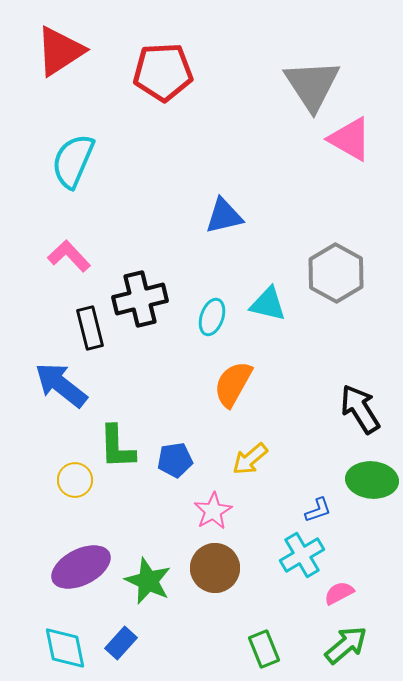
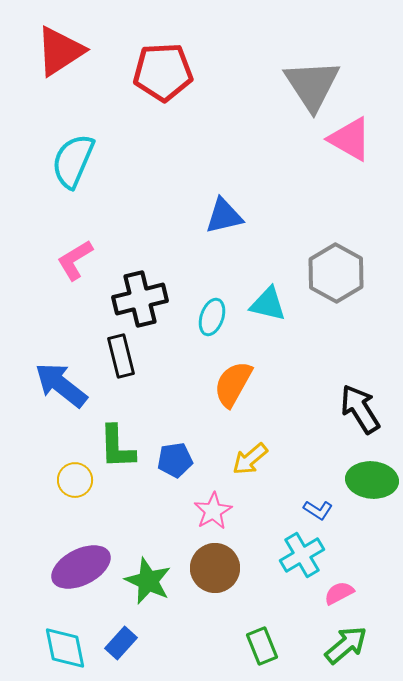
pink L-shape: moved 6 px right, 4 px down; rotated 78 degrees counterclockwise
black rectangle: moved 31 px right, 28 px down
blue L-shape: rotated 52 degrees clockwise
green rectangle: moved 2 px left, 3 px up
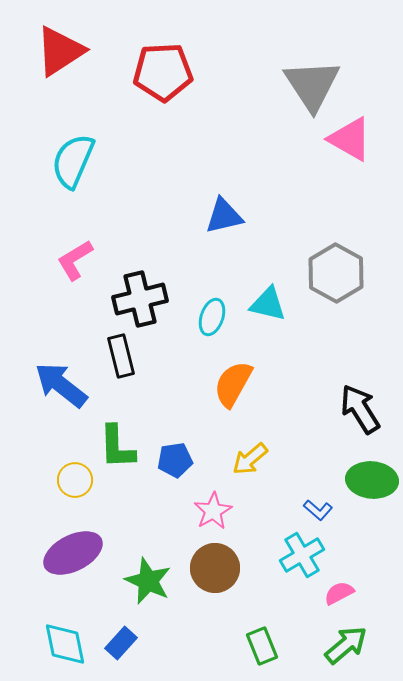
blue L-shape: rotated 8 degrees clockwise
purple ellipse: moved 8 px left, 14 px up
cyan diamond: moved 4 px up
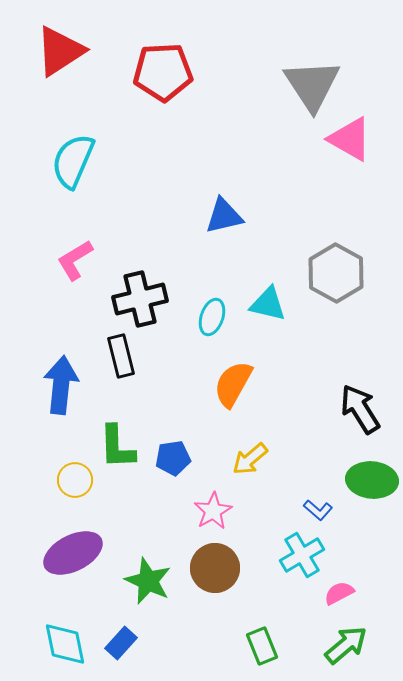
blue arrow: rotated 58 degrees clockwise
blue pentagon: moved 2 px left, 2 px up
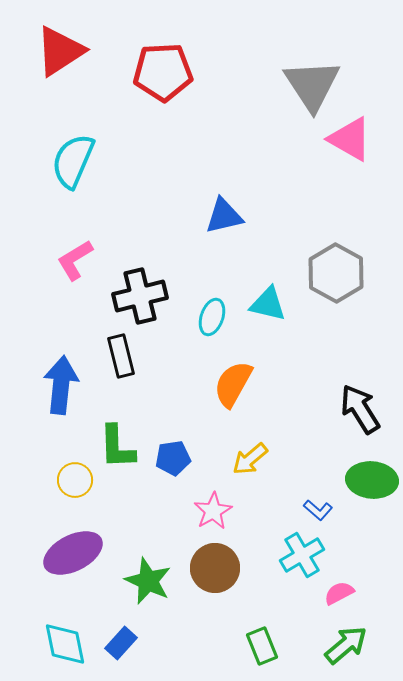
black cross: moved 3 px up
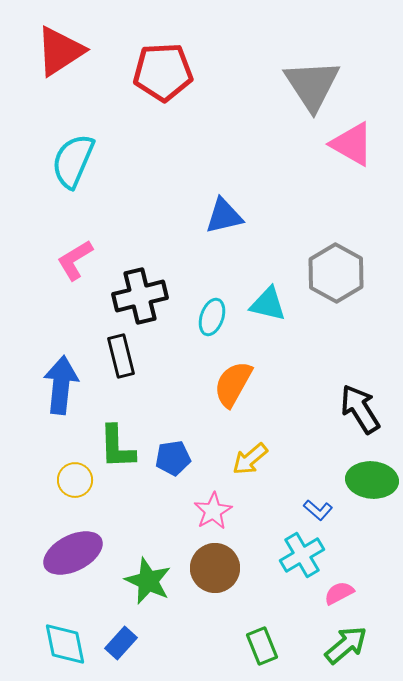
pink triangle: moved 2 px right, 5 px down
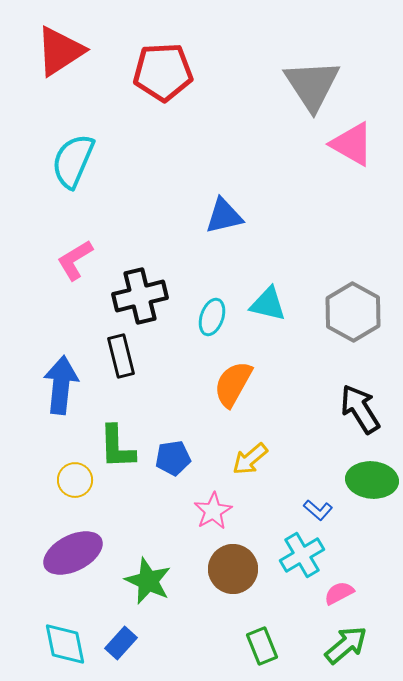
gray hexagon: moved 17 px right, 39 px down
brown circle: moved 18 px right, 1 px down
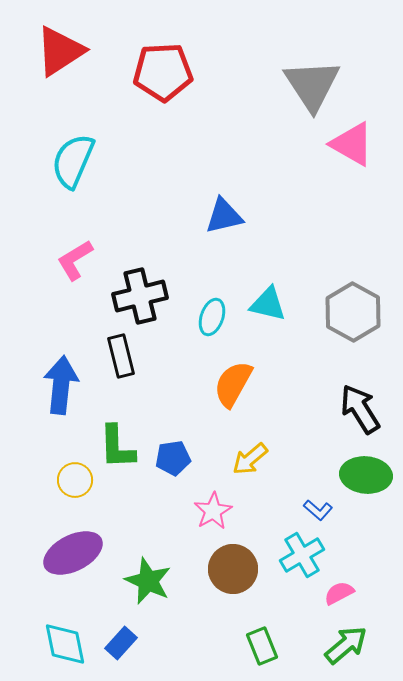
green ellipse: moved 6 px left, 5 px up
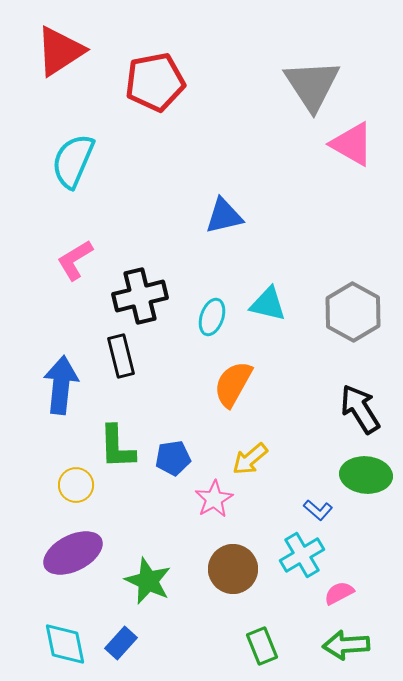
red pentagon: moved 8 px left, 10 px down; rotated 8 degrees counterclockwise
yellow circle: moved 1 px right, 5 px down
pink star: moved 1 px right, 12 px up
green arrow: rotated 144 degrees counterclockwise
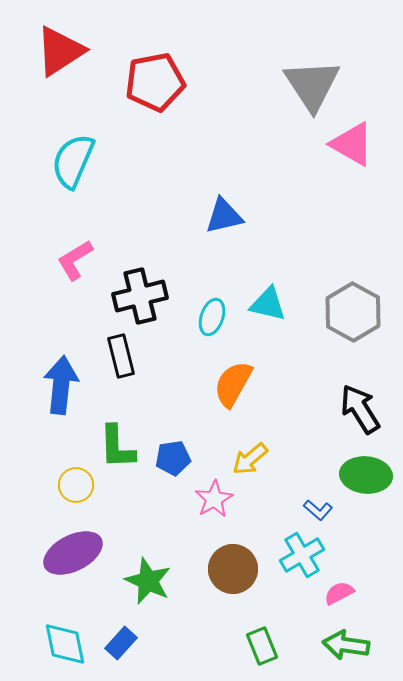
green arrow: rotated 12 degrees clockwise
